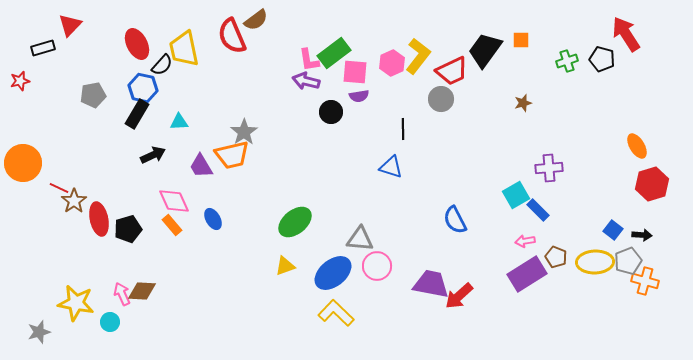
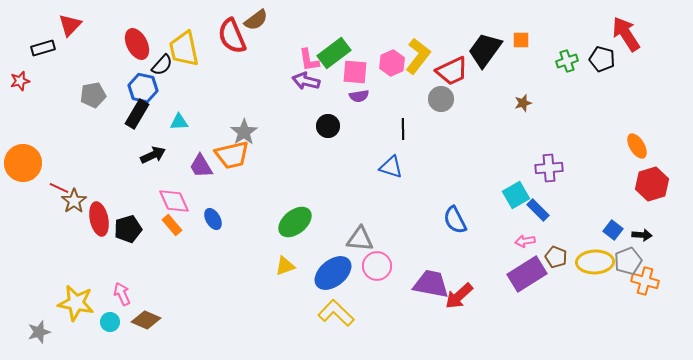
black circle at (331, 112): moved 3 px left, 14 px down
brown diamond at (142, 291): moved 4 px right, 29 px down; rotated 20 degrees clockwise
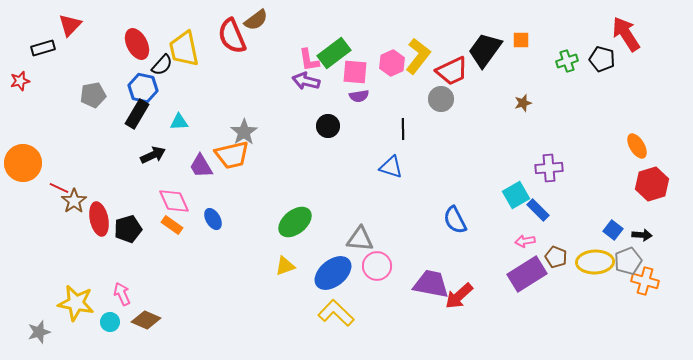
orange rectangle at (172, 225): rotated 15 degrees counterclockwise
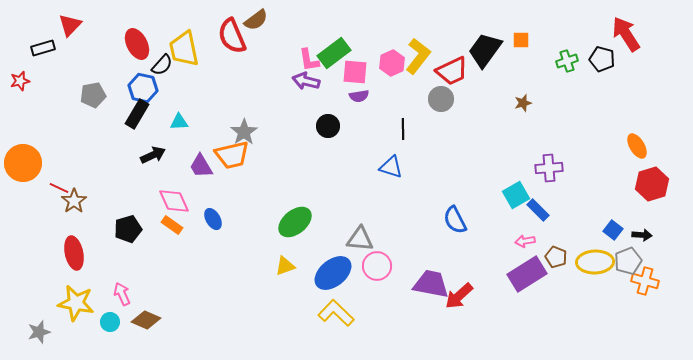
red ellipse at (99, 219): moved 25 px left, 34 px down
